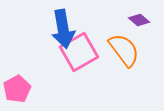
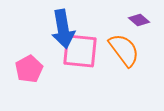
pink square: moved 1 px right, 1 px up; rotated 36 degrees clockwise
pink pentagon: moved 12 px right, 20 px up
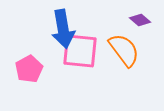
purple diamond: moved 1 px right
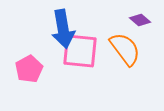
orange semicircle: moved 1 px right, 1 px up
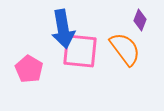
purple diamond: rotated 70 degrees clockwise
pink pentagon: rotated 12 degrees counterclockwise
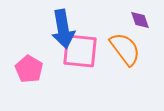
purple diamond: rotated 40 degrees counterclockwise
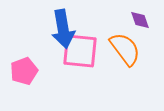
pink pentagon: moved 5 px left, 2 px down; rotated 20 degrees clockwise
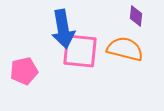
purple diamond: moved 4 px left, 4 px up; rotated 25 degrees clockwise
orange semicircle: rotated 39 degrees counterclockwise
pink pentagon: rotated 8 degrees clockwise
